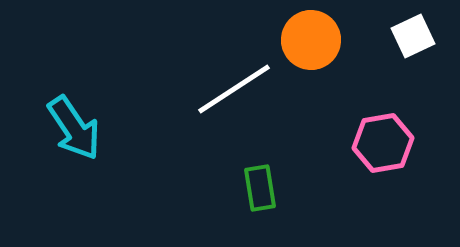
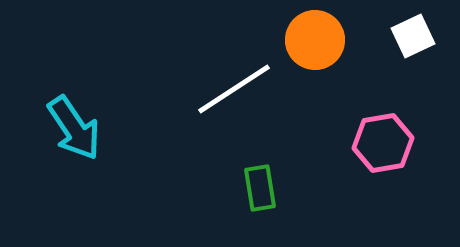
orange circle: moved 4 px right
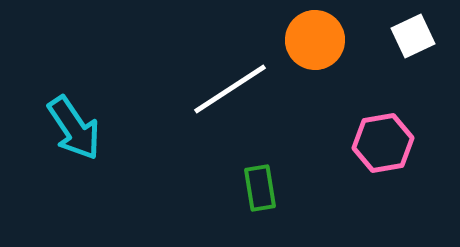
white line: moved 4 px left
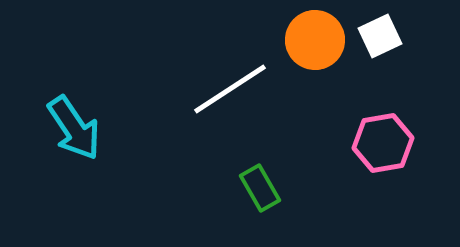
white square: moved 33 px left
green rectangle: rotated 21 degrees counterclockwise
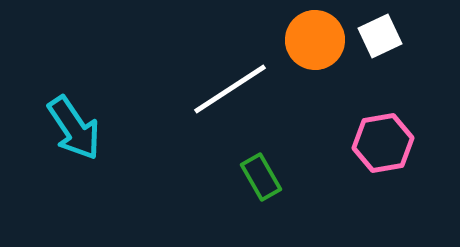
green rectangle: moved 1 px right, 11 px up
